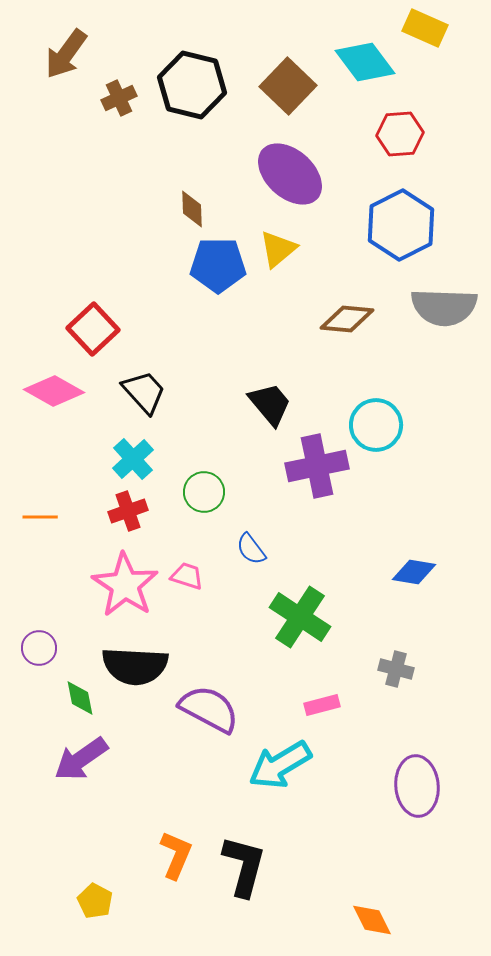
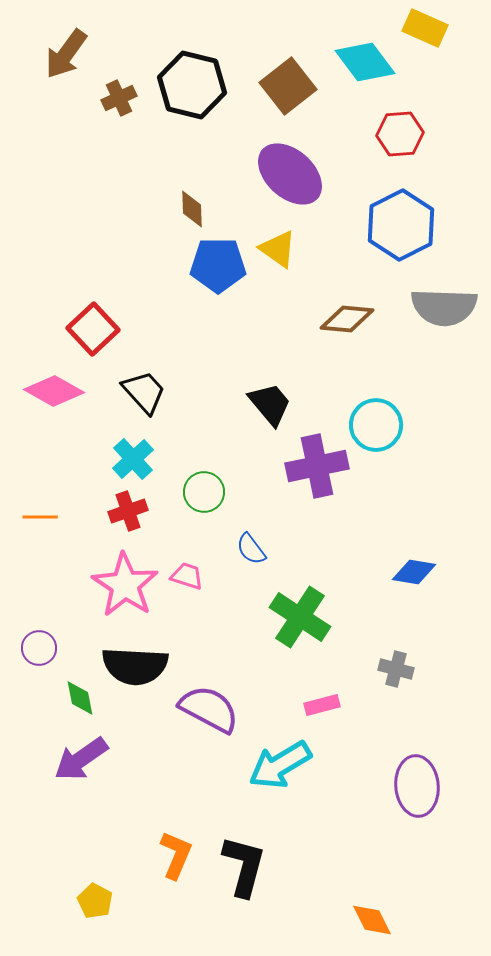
brown square at (288, 86): rotated 8 degrees clockwise
yellow triangle at (278, 249): rotated 45 degrees counterclockwise
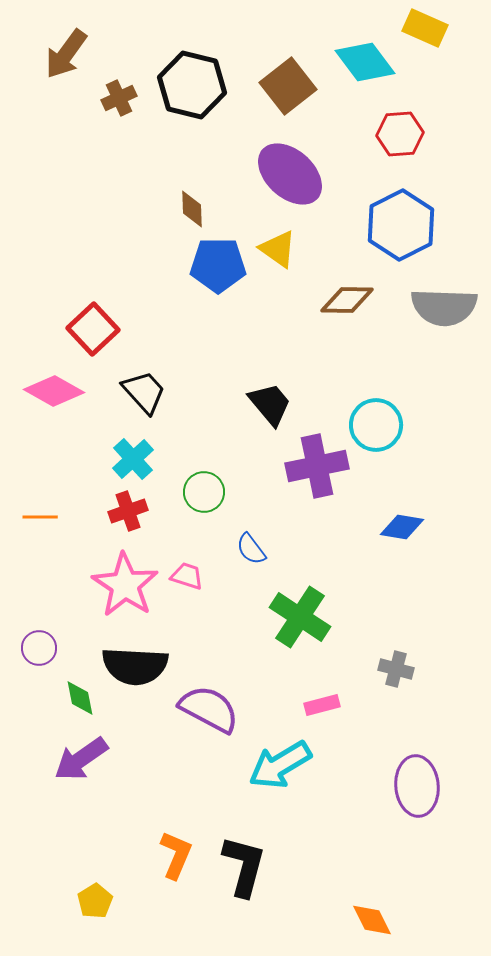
brown diamond at (347, 319): moved 19 px up; rotated 4 degrees counterclockwise
blue diamond at (414, 572): moved 12 px left, 45 px up
yellow pentagon at (95, 901): rotated 12 degrees clockwise
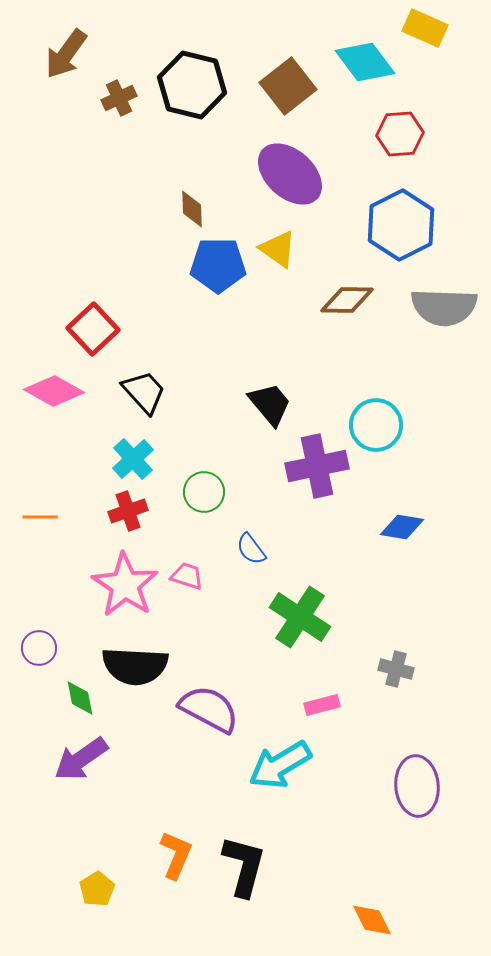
yellow pentagon at (95, 901): moved 2 px right, 12 px up
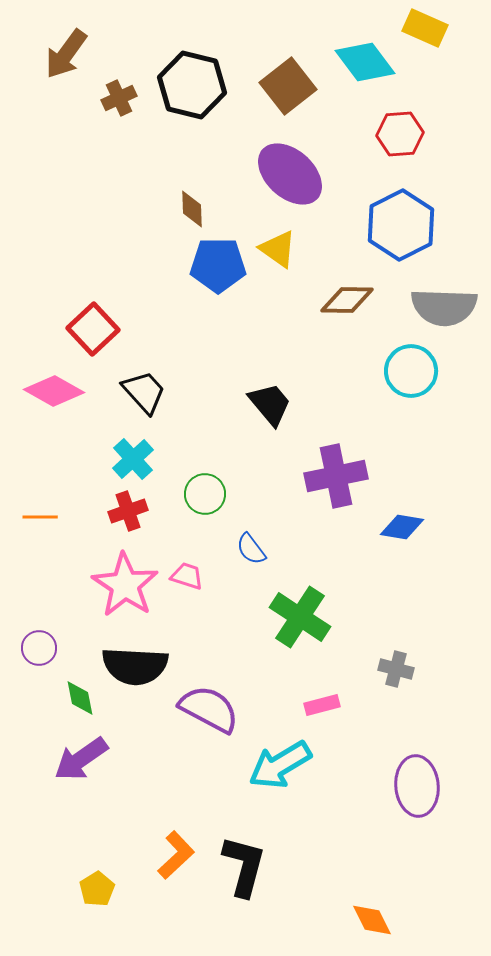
cyan circle at (376, 425): moved 35 px right, 54 px up
purple cross at (317, 466): moved 19 px right, 10 px down
green circle at (204, 492): moved 1 px right, 2 px down
orange L-shape at (176, 855): rotated 24 degrees clockwise
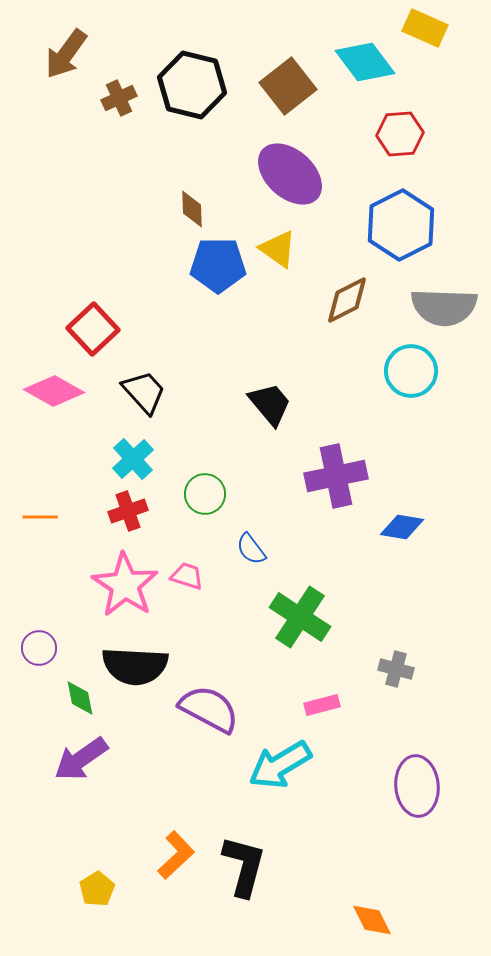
brown diamond at (347, 300): rotated 28 degrees counterclockwise
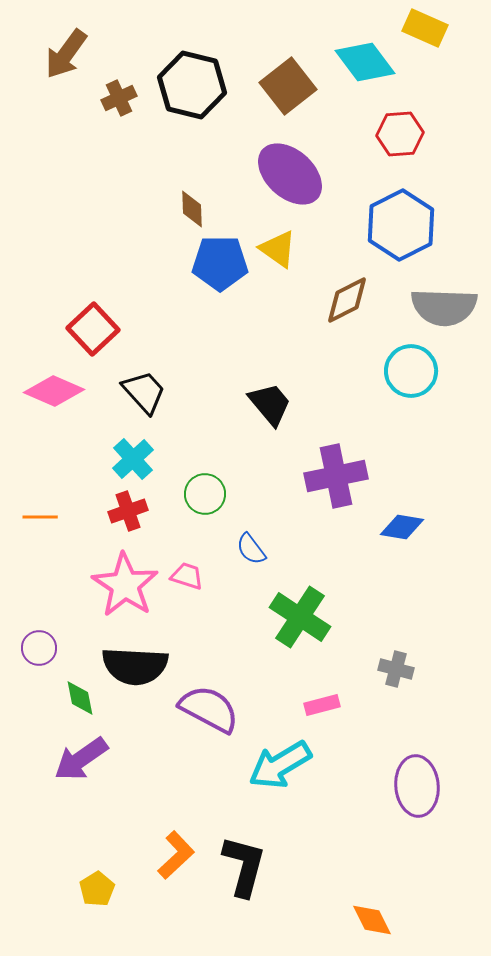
blue pentagon at (218, 265): moved 2 px right, 2 px up
pink diamond at (54, 391): rotated 6 degrees counterclockwise
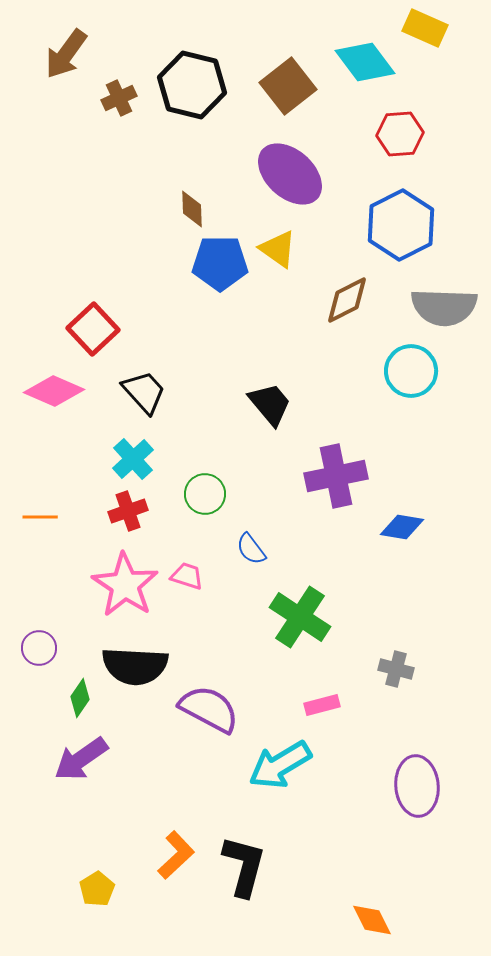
green diamond at (80, 698): rotated 45 degrees clockwise
